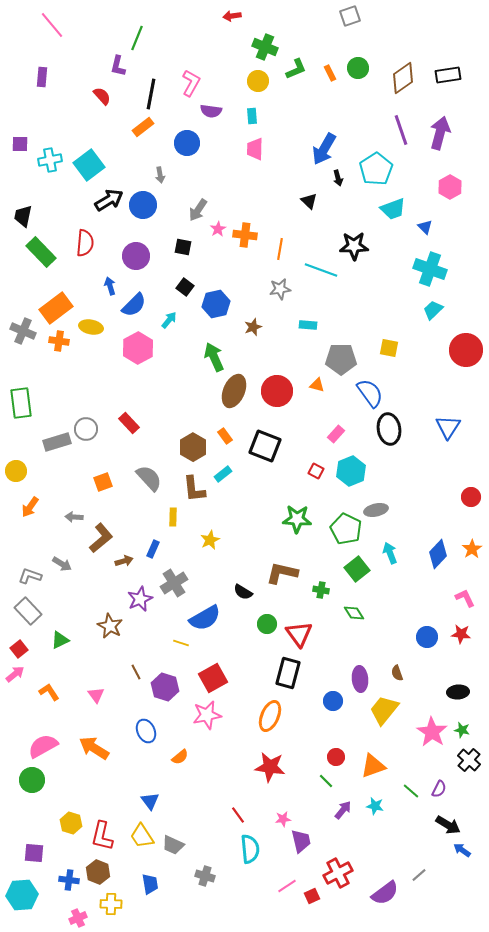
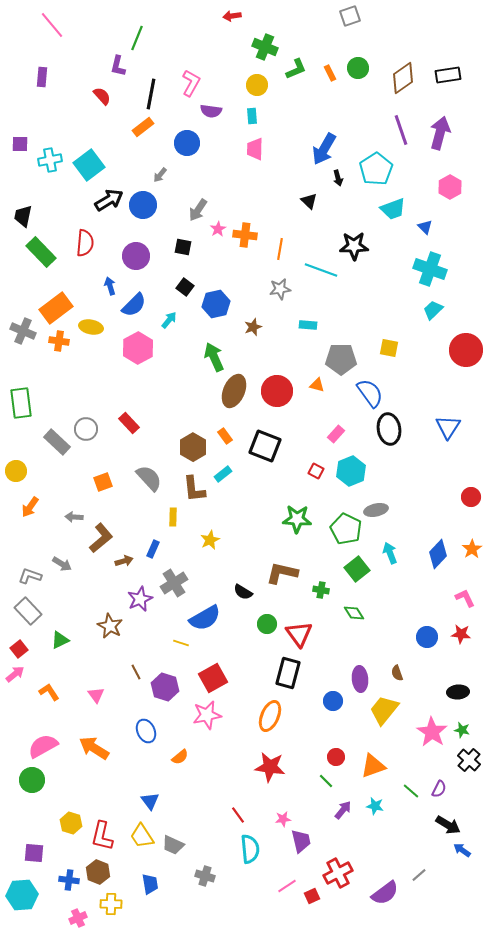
yellow circle at (258, 81): moved 1 px left, 4 px down
gray arrow at (160, 175): rotated 49 degrees clockwise
gray rectangle at (57, 442): rotated 60 degrees clockwise
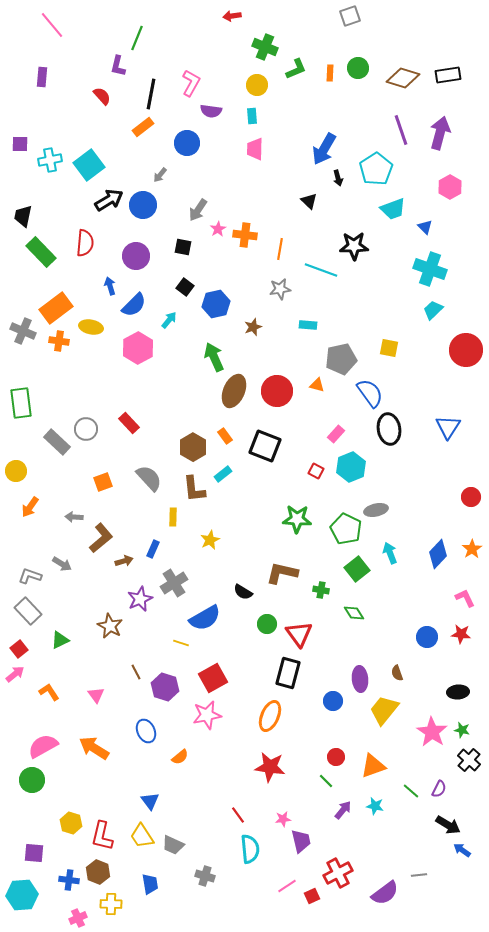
orange rectangle at (330, 73): rotated 28 degrees clockwise
brown diamond at (403, 78): rotated 52 degrees clockwise
gray pentagon at (341, 359): rotated 12 degrees counterclockwise
cyan hexagon at (351, 471): moved 4 px up
gray line at (419, 875): rotated 35 degrees clockwise
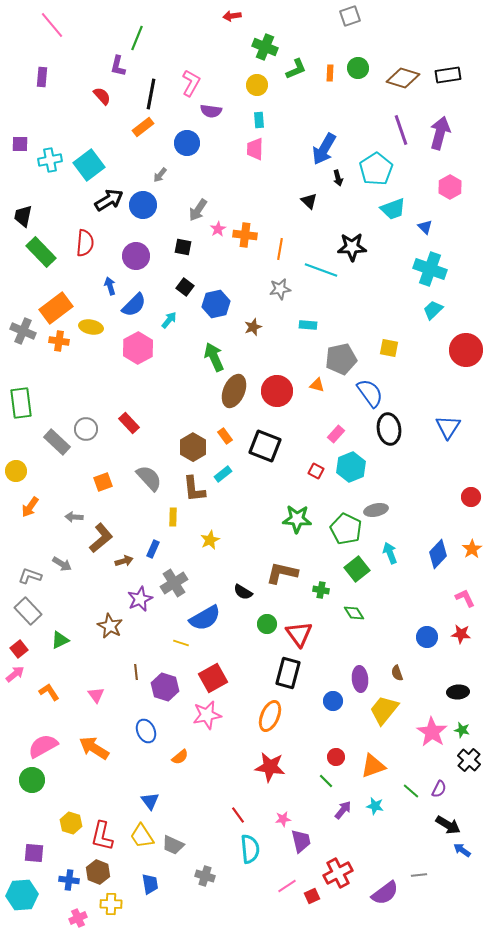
cyan rectangle at (252, 116): moved 7 px right, 4 px down
black star at (354, 246): moved 2 px left, 1 px down
brown line at (136, 672): rotated 21 degrees clockwise
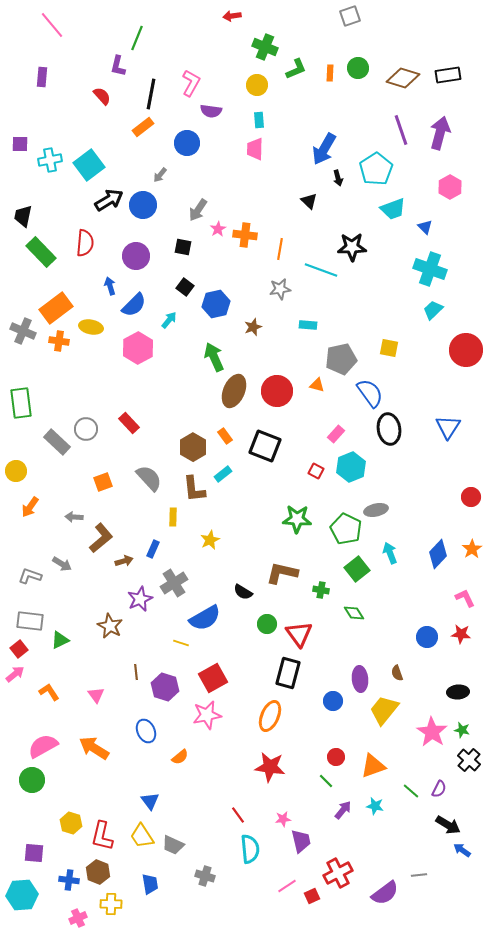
gray rectangle at (28, 611): moved 2 px right, 10 px down; rotated 40 degrees counterclockwise
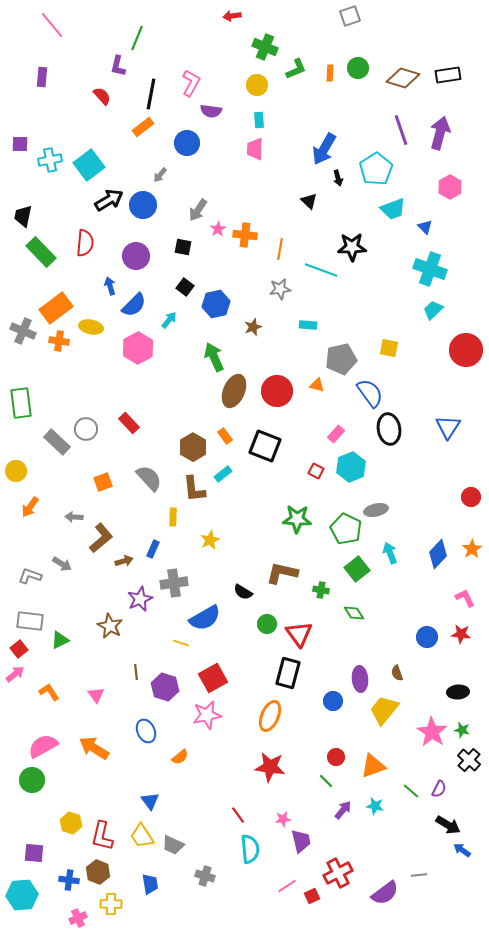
gray cross at (174, 583): rotated 24 degrees clockwise
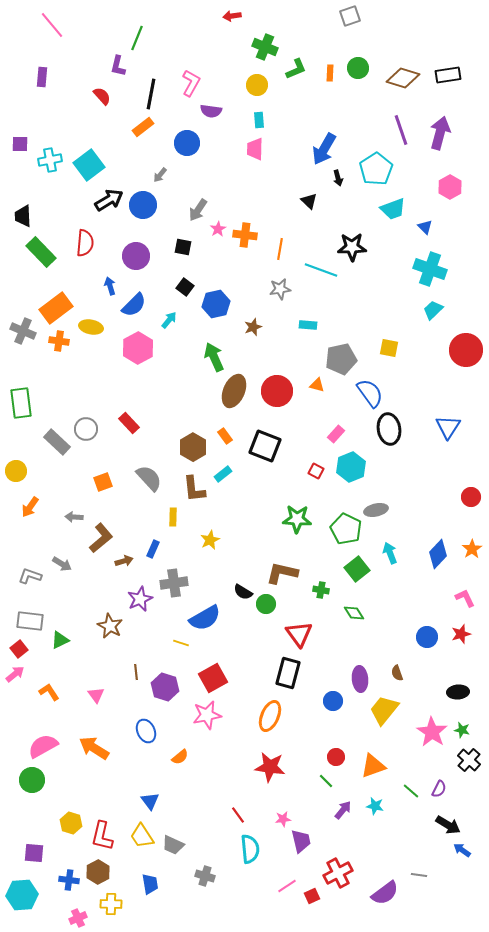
black trapezoid at (23, 216): rotated 15 degrees counterclockwise
green circle at (267, 624): moved 1 px left, 20 px up
red star at (461, 634): rotated 24 degrees counterclockwise
brown hexagon at (98, 872): rotated 10 degrees clockwise
gray line at (419, 875): rotated 14 degrees clockwise
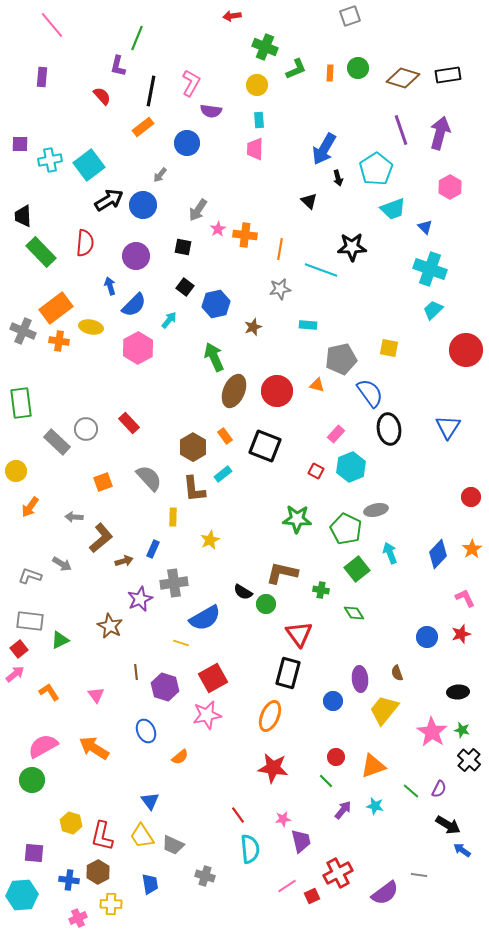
black line at (151, 94): moved 3 px up
red star at (270, 767): moved 3 px right, 1 px down
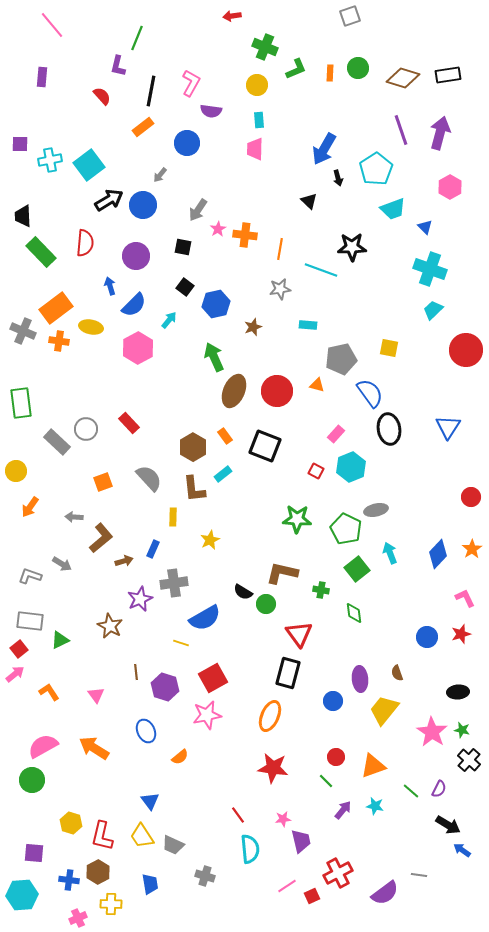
green diamond at (354, 613): rotated 25 degrees clockwise
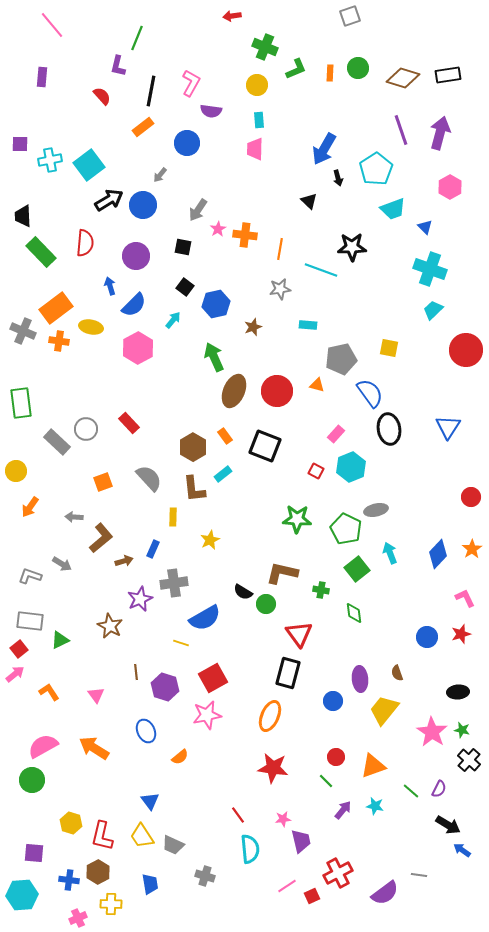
cyan arrow at (169, 320): moved 4 px right
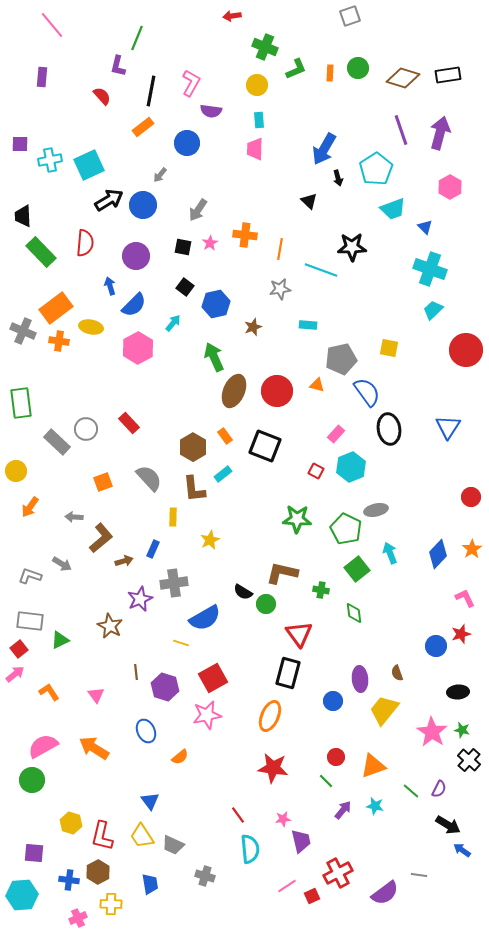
cyan square at (89, 165): rotated 12 degrees clockwise
pink star at (218, 229): moved 8 px left, 14 px down
cyan arrow at (173, 320): moved 3 px down
blue semicircle at (370, 393): moved 3 px left, 1 px up
blue circle at (427, 637): moved 9 px right, 9 px down
